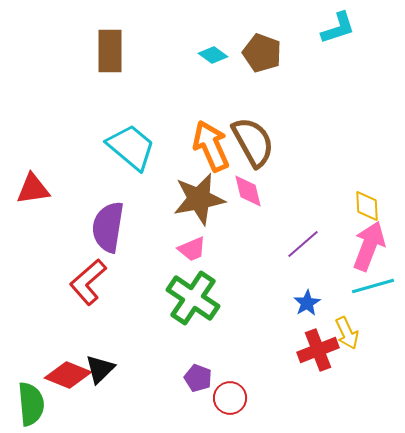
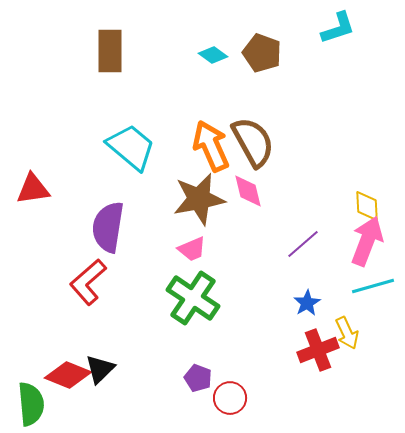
pink arrow: moved 2 px left, 5 px up
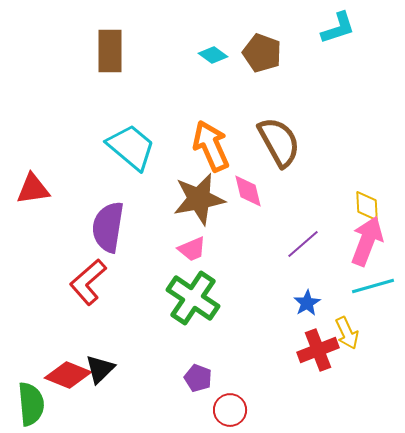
brown semicircle: moved 26 px right
red circle: moved 12 px down
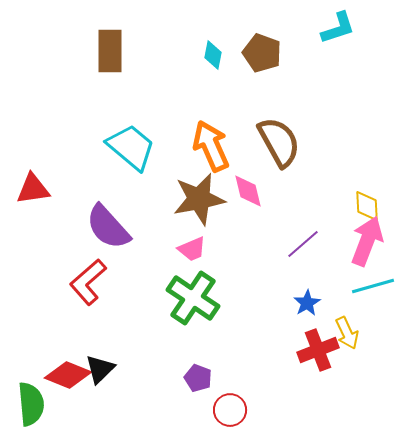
cyan diamond: rotated 64 degrees clockwise
purple semicircle: rotated 51 degrees counterclockwise
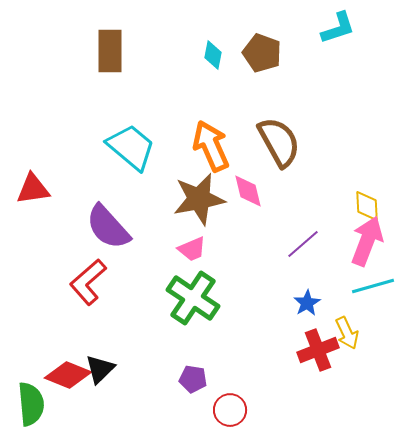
purple pentagon: moved 5 px left, 1 px down; rotated 12 degrees counterclockwise
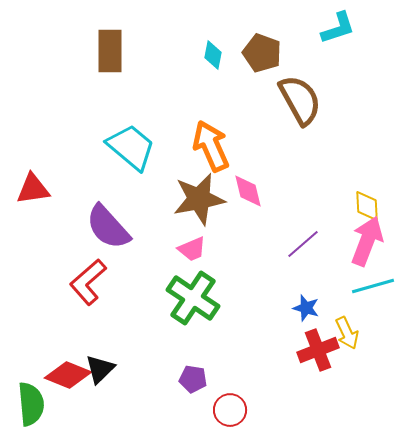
brown semicircle: moved 21 px right, 42 px up
blue star: moved 1 px left, 5 px down; rotated 24 degrees counterclockwise
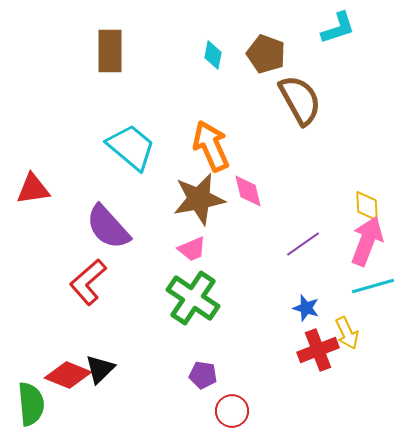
brown pentagon: moved 4 px right, 1 px down
purple line: rotated 6 degrees clockwise
purple pentagon: moved 10 px right, 4 px up
red circle: moved 2 px right, 1 px down
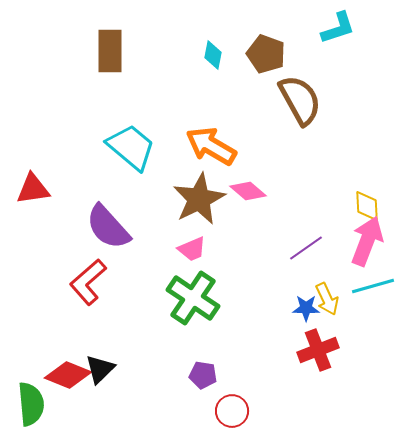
orange arrow: rotated 36 degrees counterclockwise
pink diamond: rotated 36 degrees counterclockwise
brown star: rotated 16 degrees counterclockwise
purple line: moved 3 px right, 4 px down
blue star: rotated 16 degrees counterclockwise
yellow arrow: moved 20 px left, 34 px up
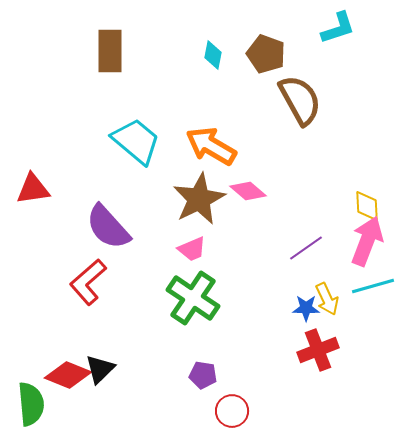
cyan trapezoid: moved 5 px right, 6 px up
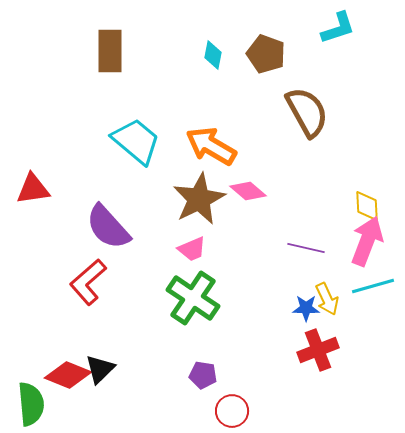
brown semicircle: moved 7 px right, 12 px down
purple line: rotated 48 degrees clockwise
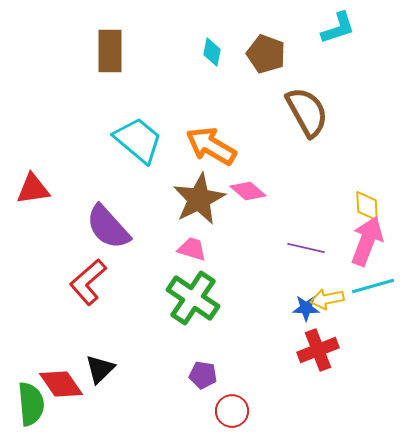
cyan diamond: moved 1 px left, 3 px up
cyan trapezoid: moved 2 px right, 1 px up
pink trapezoid: rotated 140 degrees counterclockwise
yellow arrow: rotated 104 degrees clockwise
red diamond: moved 7 px left, 9 px down; rotated 33 degrees clockwise
